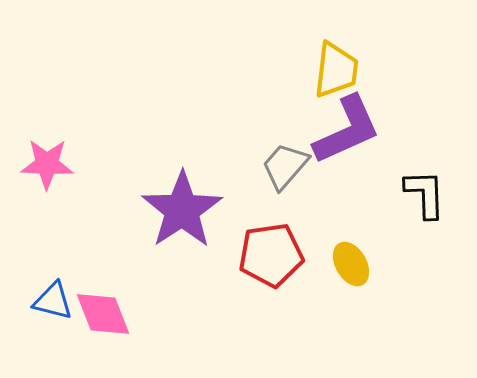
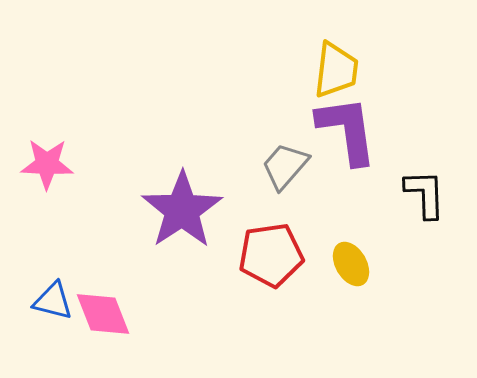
purple L-shape: rotated 74 degrees counterclockwise
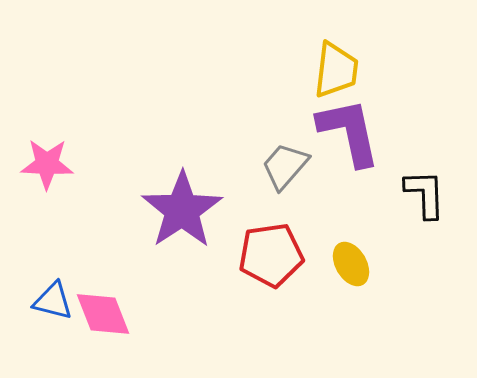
purple L-shape: moved 2 px right, 2 px down; rotated 4 degrees counterclockwise
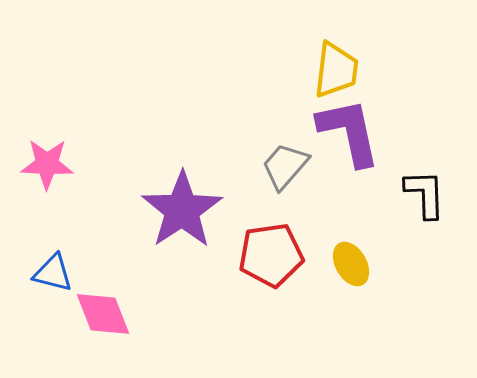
blue triangle: moved 28 px up
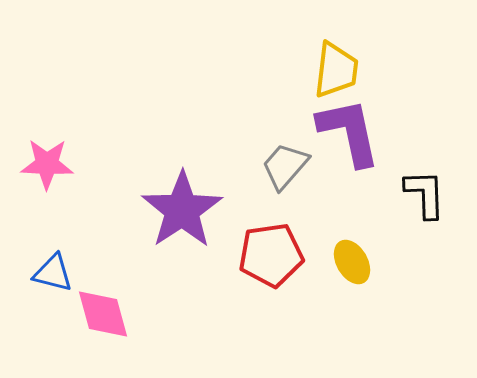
yellow ellipse: moved 1 px right, 2 px up
pink diamond: rotated 6 degrees clockwise
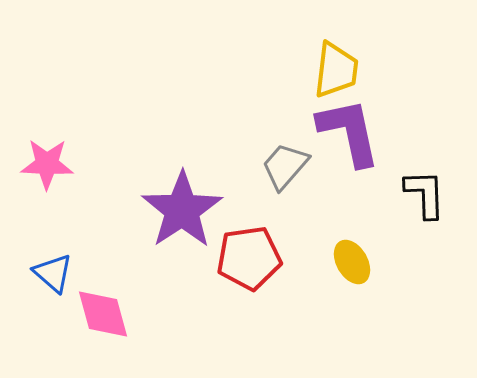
red pentagon: moved 22 px left, 3 px down
blue triangle: rotated 27 degrees clockwise
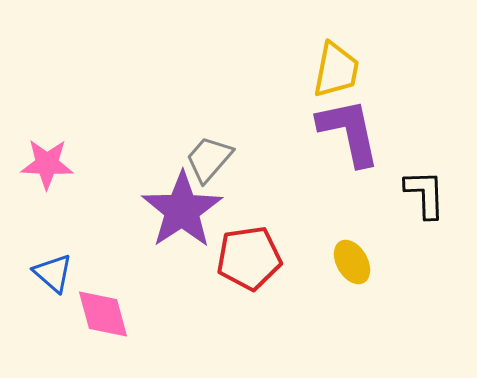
yellow trapezoid: rotated 4 degrees clockwise
gray trapezoid: moved 76 px left, 7 px up
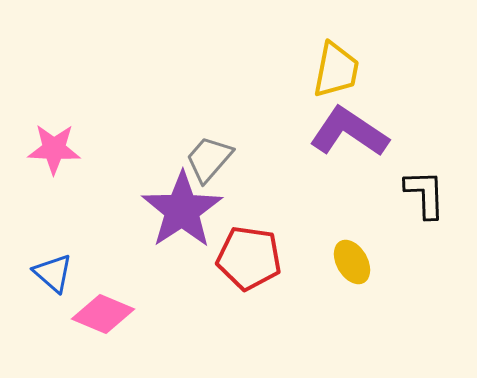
purple L-shape: rotated 44 degrees counterclockwise
pink star: moved 7 px right, 15 px up
red pentagon: rotated 16 degrees clockwise
pink diamond: rotated 52 degrees counterclockwise
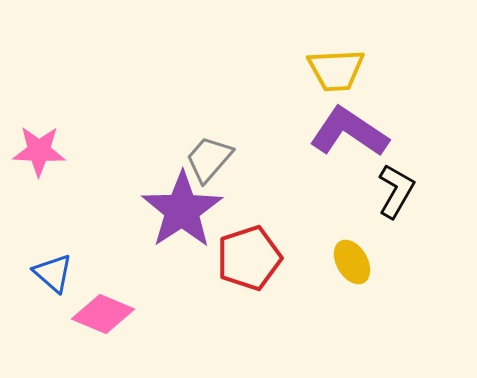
yellow trapezoid: rotated 76 degrees clockwise
pink star: moved 15 px left, 2 px down
black L-shape: moved 29 px left, 3 px up; rotated 32 degrees clockwise
red pentagon: rotated 26 degrees counterclockwise
